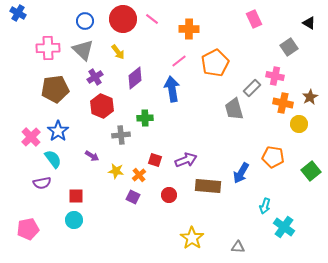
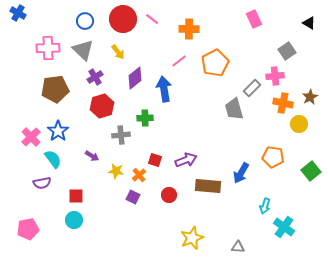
gray square at (289, 47): moved 2 px left, 4 px down
pink cross at (275, 76): rotated 18 degrees counterclockwise
blue arrow at (172, 89): moved 8 px left
red hexagon at (102, 106): rotated 20 degrees clockwise
yellow star at (192, 238): rotated 15 degrees clockwise
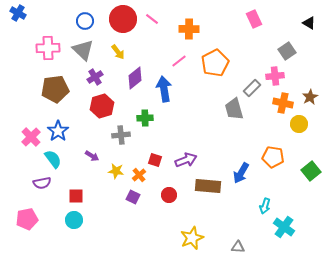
pink pentagon at (28, 229): moved 1 px left, 10 px up
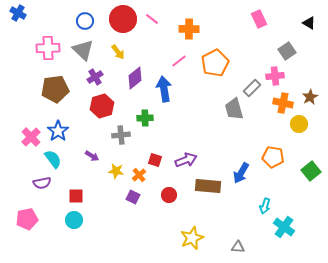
pink rectangle at (254, 19): moved 5 px right
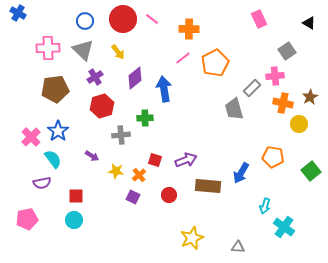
pink line at (179, 61): moved 4 px right, 3 px up
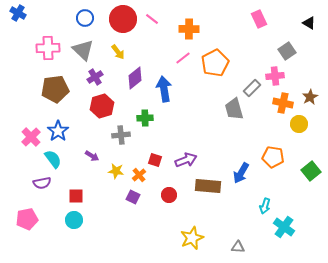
blue circle at (85, 21): moved 3 px up
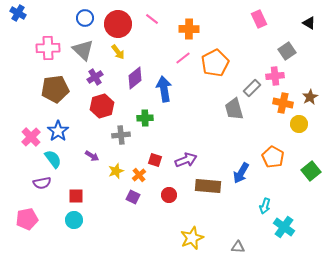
red circle at (123, 19): moved 5 px left, 5 px down
orange pentagon at (273, 157): rotated 20 degrees clockwise
yellow star at (116, 171): rotated 28 degrees counterclockwise
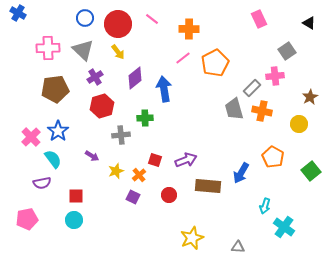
orange cross at (283, 103): moved 21 px left, 8 px down
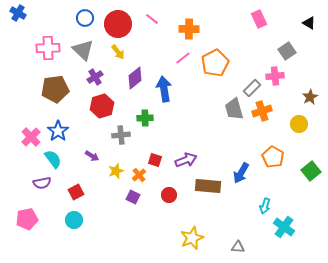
orange cross at (262, 111): rotated 30 degrees counterclockwise
red square at (76, 196): moved 4 px up; rotated 28 degrees counterclockwise
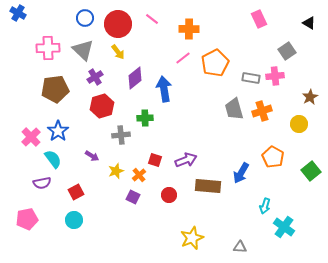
gray rectangle at (252, 88): moved 1 px left, 10 px up; rotated 54 degrees clockwise
gray triangle at (238, 247): moved 2 px right
